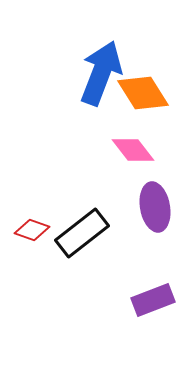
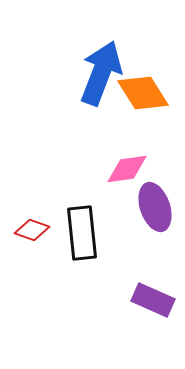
pink diamond: moved 6 px left, 19 px down; rotated 60 degrees counterclockwise
purple ellipse: rotated 9 degrees counterclockwise
black rectangle: rotated 58 degrees counterclockwise
purple rectangle: rotated 45 degrees clockwise
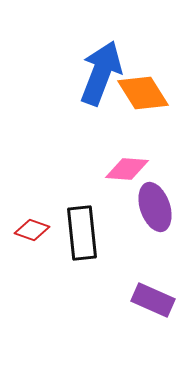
pink diamond: rotated 12 degrees clockwise
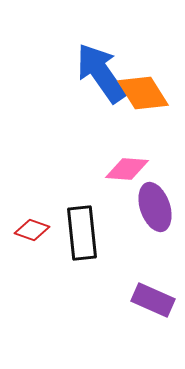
blue arrow: rotated 56 degrees counterclockwise
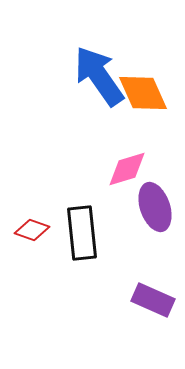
blue arrow: moved 2 px left, 3 px down
orange diamond: rotated 8 degrees clockwise
pink diamond: rotated 21 degrees counterclockwise
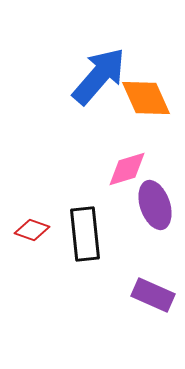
blue arrow: rotated 76 degrees clockwise
orange diamond: moved 3 px right, 5 px down
purple ellipse: moved 2 px up
black rectangle: moved 3 px right, 1 px down
purple rectangle: moved 5 px up
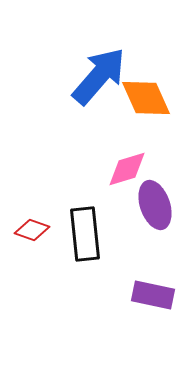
purple rectangle: rotated 12 degrees counterclockwise
